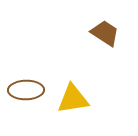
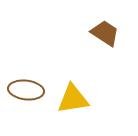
brown ellipse: rotated 8 degrees clockwise
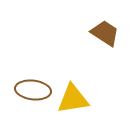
brown ellipse: moved 7 px right
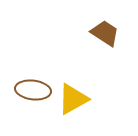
yellow triangle: rotated 20 degrees counterclockwise
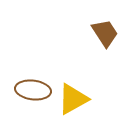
brown trapezoid: rotated 24 degrees clockwise
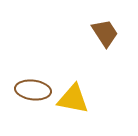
yellow triangle: rotated 40 degrees clockwise
